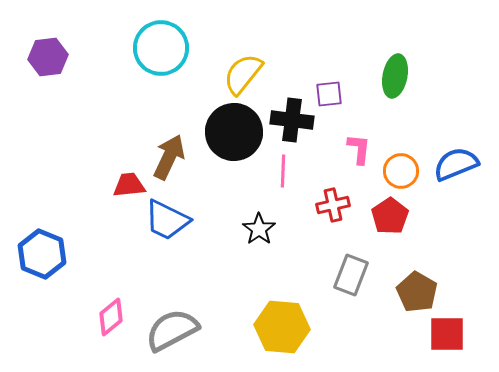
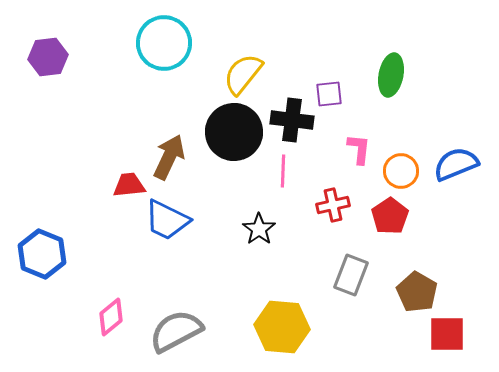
cyan circle: moved 3 px right, 5 px up
green ellipse: moved 4 px left, 1 px up
gray semicircle: moved 4 px right, 1 px down
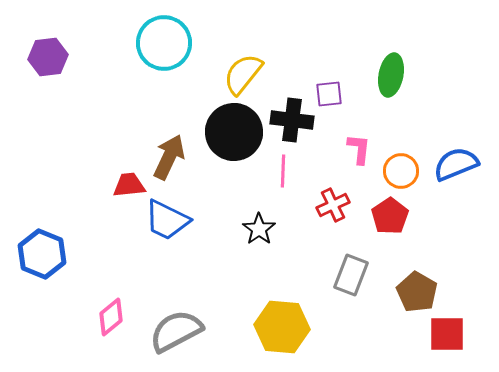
red cross: rotated 12 degrees counterclockwise
